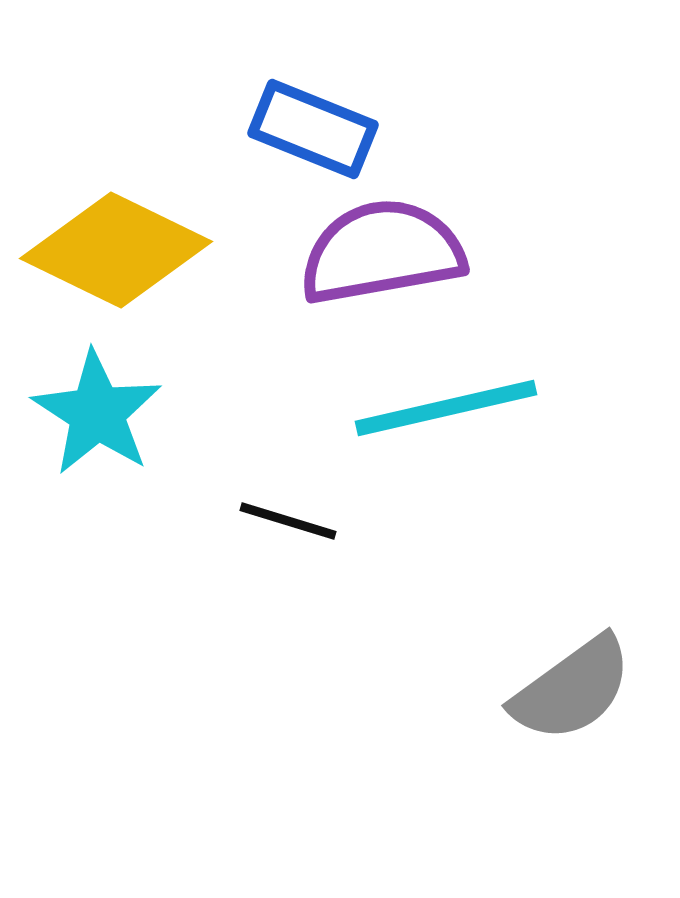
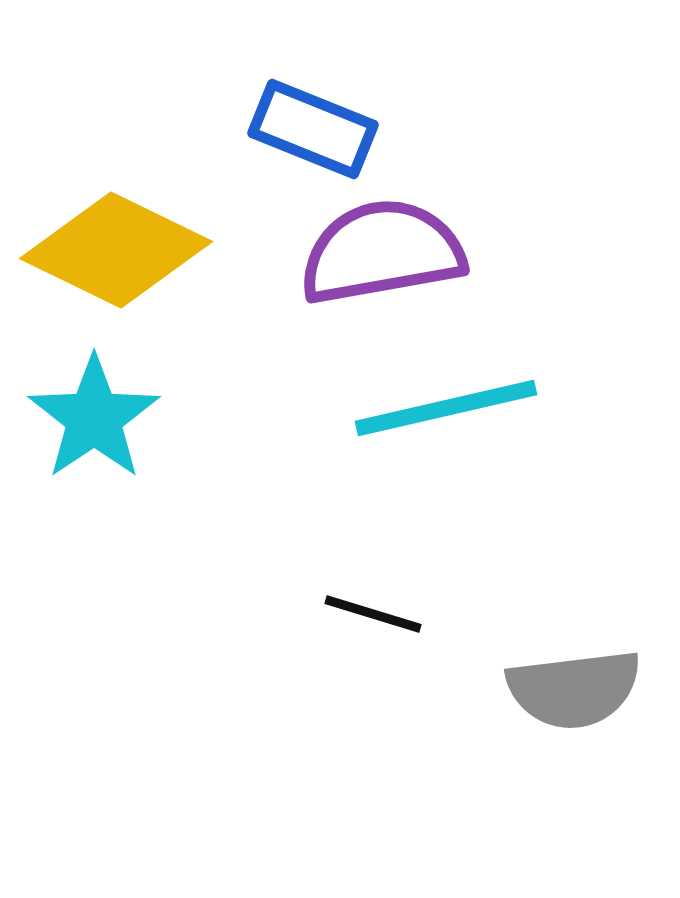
cyan star: moved 3 px left, 5 px down; rotated 5 degrees clockwise
black line: moved 85 px right, 93 px down
gray semicircle: moved 2 px right; rotated 29 degrees clockwise
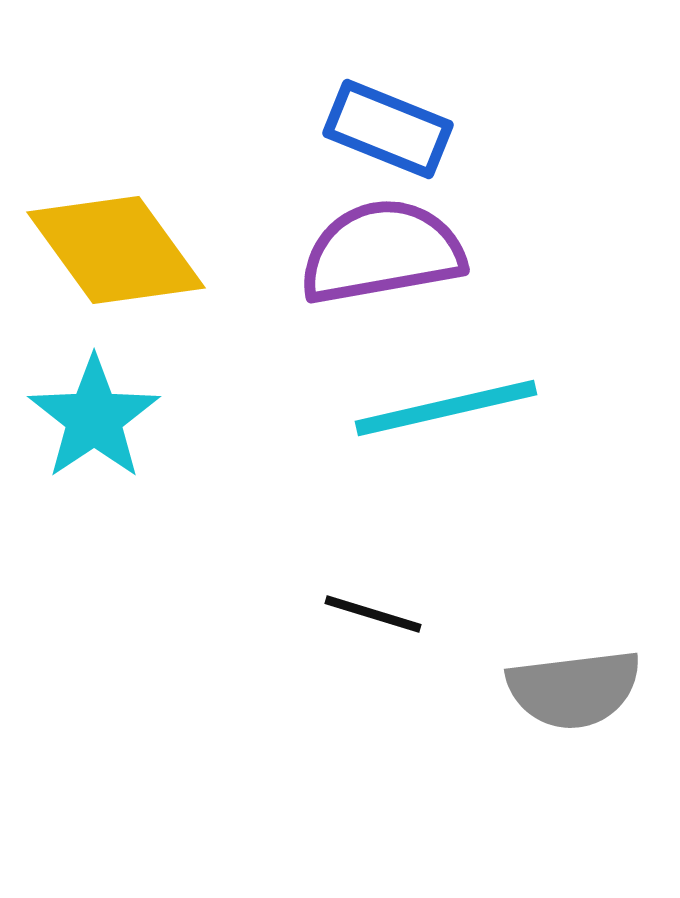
blue rectangle: moved 75 px right
yellow diamond: rotated 28 degrees clockwise
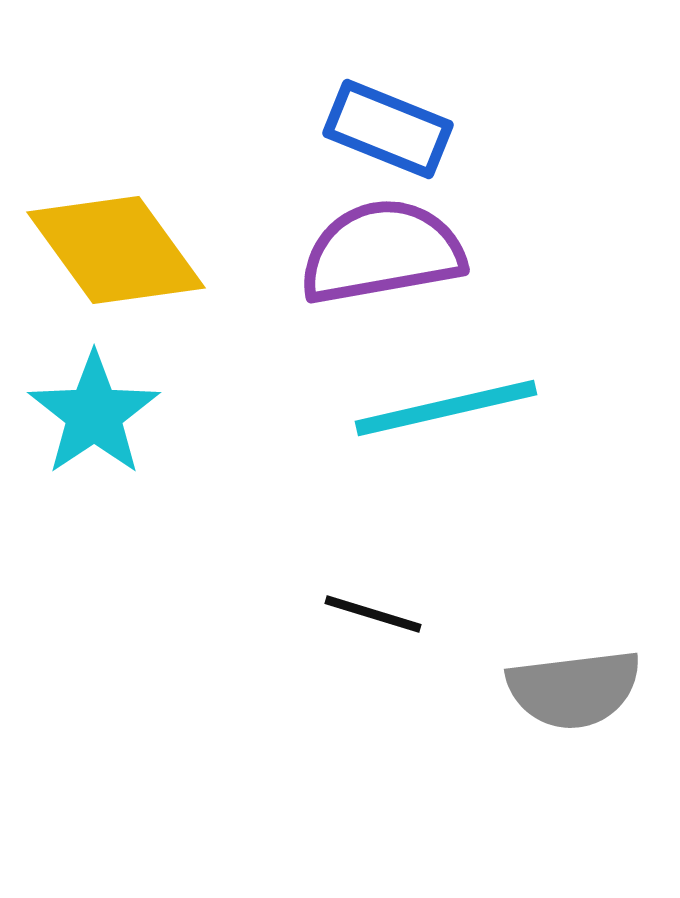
cyan star: moved 4 px up
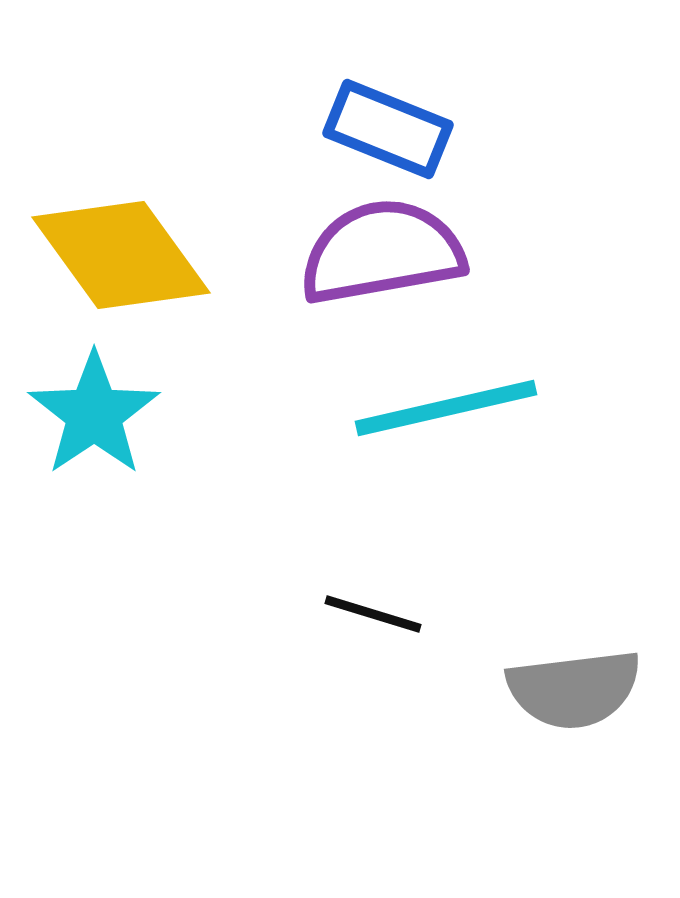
yellow diamond: moved 5 px right, 5 px down
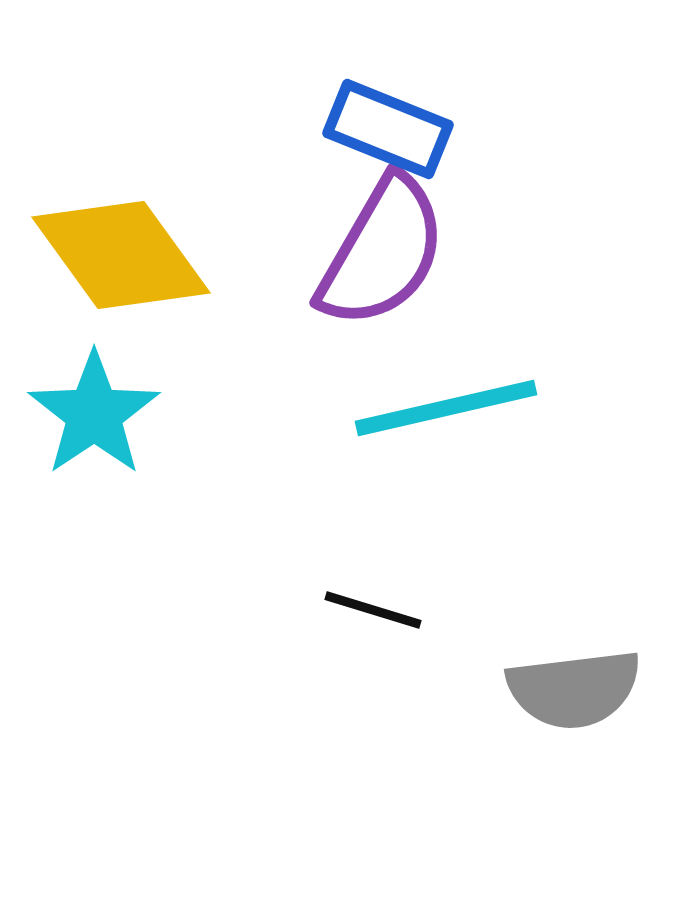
purple semicircle: rotated 130 degrees clockwise
black line: moved 4 px up
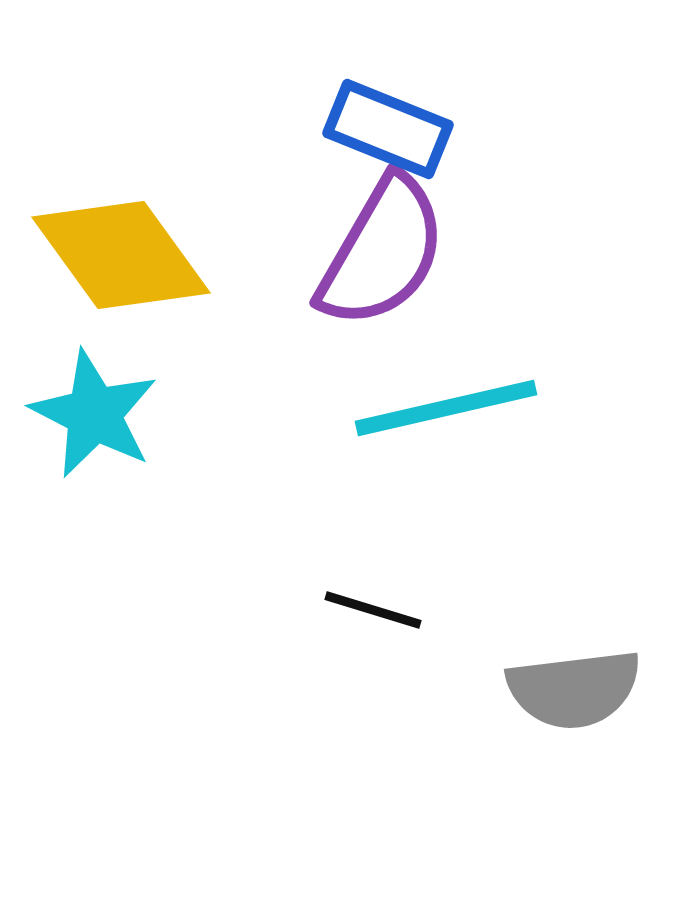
cyan star: rotated 11 degrees counterclockwise
